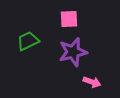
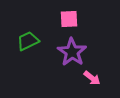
purple star: moved 1 px left; rotated 24 degrees counterclockwise
pink arrow: moved 4 px up; rotated 18 degrees clockwise
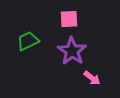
purple star: moved 1 px up
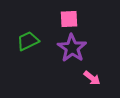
purple star: moved 3 px up
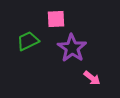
pink square: moved 13 px left
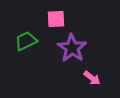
green trapezoid: moved 2 px left
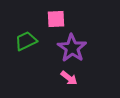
pink arrow: moved 23 px left
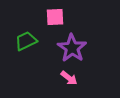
pink square: moved 1 px left, 2 px up
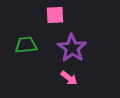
pink square: moved 2 px up
green trapezoid: moved 4 px down; rotated 20 degrees clockwise
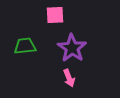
green trapezoid: moved 1 px left, 1 px down
pink arrow: rotated 30 degrees clockwise
